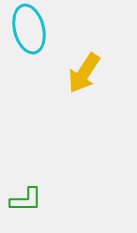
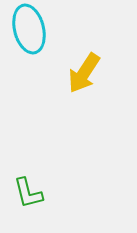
green L-shape: moved 2 px right, 7 px up; rotated 76 degrees clockwise
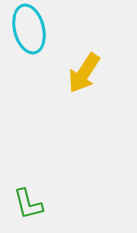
green L-shape: moved 11 px down
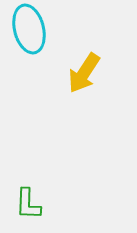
green L-shape: rotated 16 degrees clockwise
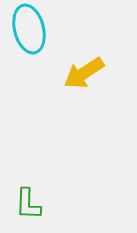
yellow arrow: rotated 24 degrees clockwise
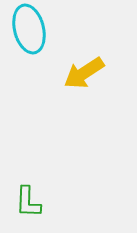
green L-shape: moved 2 px up
